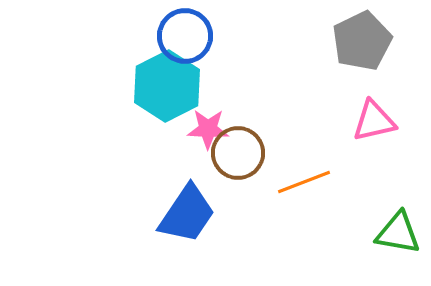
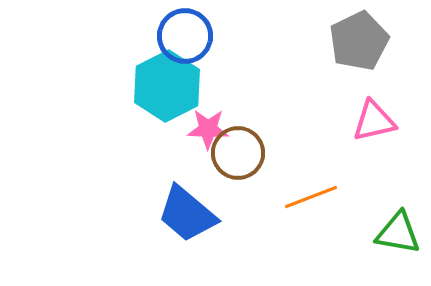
gray pentagon: moved 3 px left
orange line: moved 7 px right, 15 px down
blue trapezoid: rotated 96 degrees clockwise
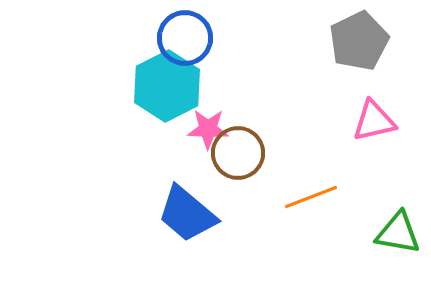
blue circle: moved 2 px down
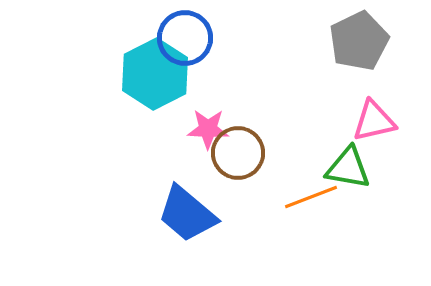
cyan hexagon: moved 12 px left, 12 px up
green triangle: moved 50 px left, 65 px up
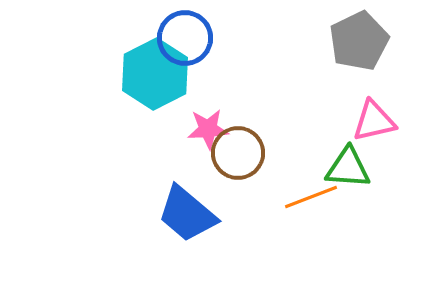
pink star: rotated 6 degrees counterclockwise
green triangle: rotated 6 degrees counterclockwise
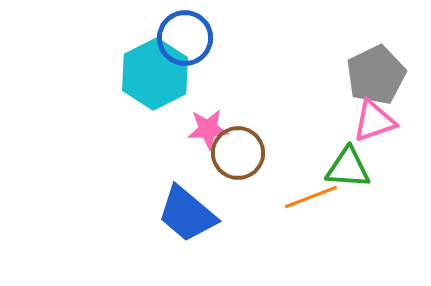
gray pentagon: moved 17 px right, 34 px down
pink triangle: rotated 6 degrees counterclockwise
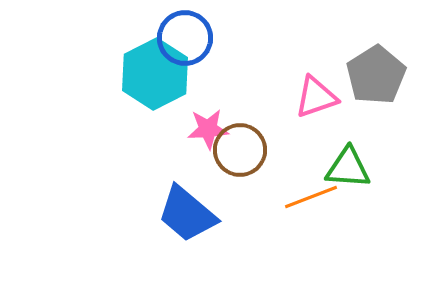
gray pentagon: rotated 6 degrees counterclockwise
pink triangle: moved 58 px left, 24 px up
brown circle: moved 2 px right, 3 px up
